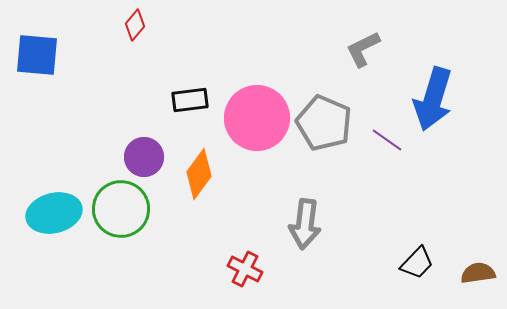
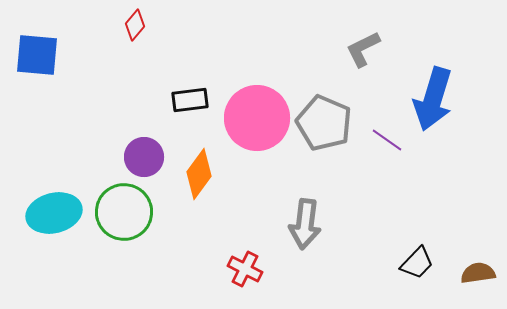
green circle: moved 3 px right, 3 px down
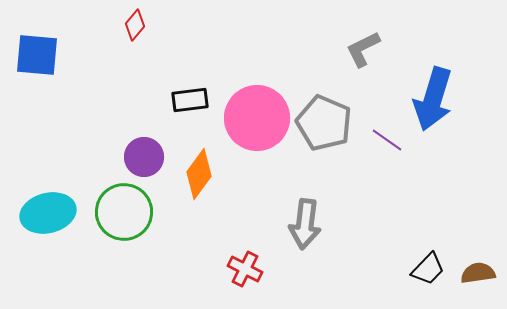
cyan ellipse: moved 6 px left
black trapezoid: moved 11 px right, 6 px down
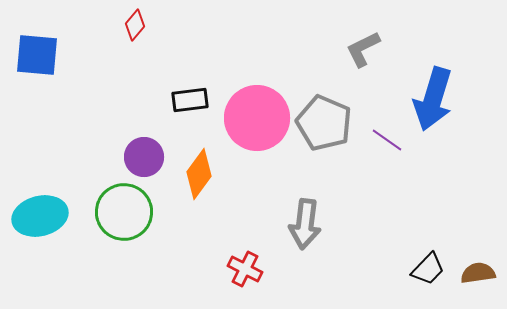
cyan ellipse: moved 8 px left, 3 px down
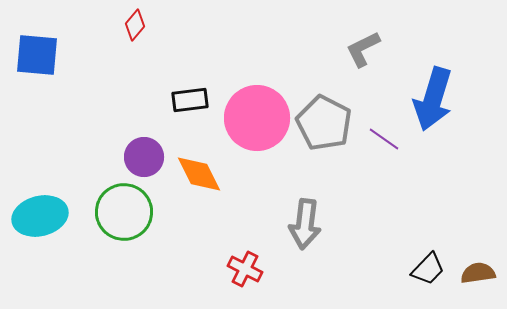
gray pentagon: rotated 4 degrees clockwise
purple line: moved 3 px left, 1 px up
orange diamond: rotated 63 degrees counterclockwise
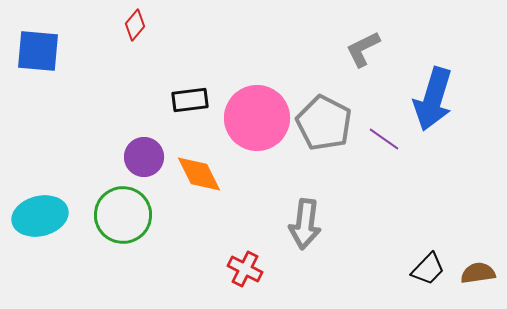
blue square: moved 1 px right, 4 px up
green circle: moved 1 px left, 3 px down
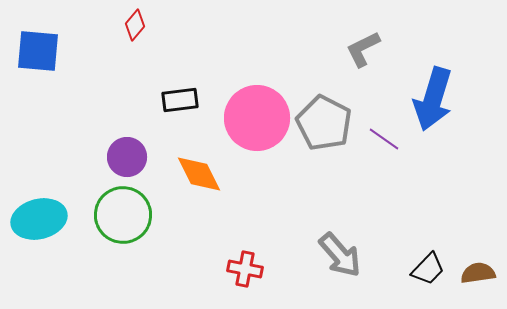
black rectangle: moved 10 px left
purple circle: moved 17 px left
cyan ellipse: moved 1 px left, 3 px down
gray arrow: moved 35 px right, 31 px down; rotated 48 degrees counterclockwise
red cross: rotated 16 degrees counterclockwise
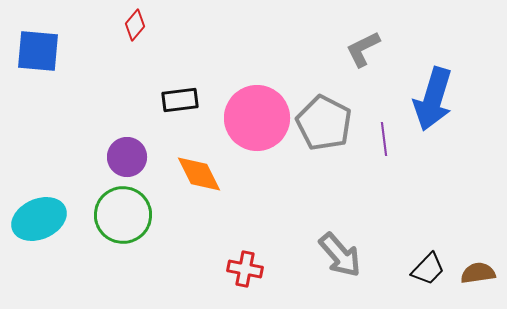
purple line: rotated 48 degrees clockwise
cyan ellipse: rotated 10 degrees counterclockwise
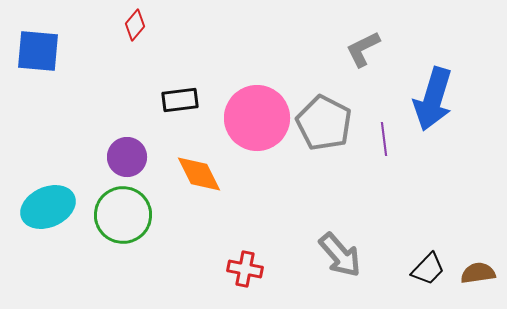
cyan ellipse: moved 9 px right, 12 px up
